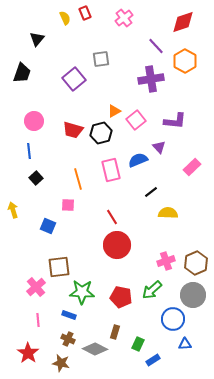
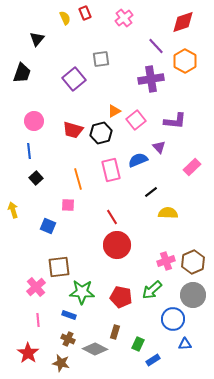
brown hexagon at (196, 263): moved 3 px left, 1 px up
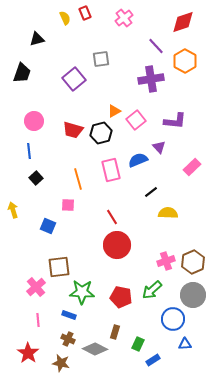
black triangle at (37, 39): rotated 35 degrees clockwise
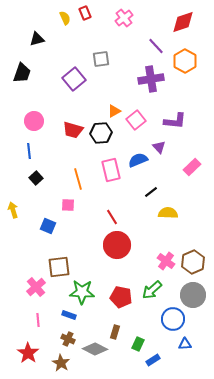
black hexagon at (101, 133): rotated 10 degrees clockwise
pink cross at (166, 261): rotated 36 degrees counterclockwise
brown star at (61, 363): rotated 18 degrees clockwise
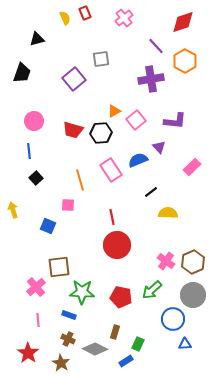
pink rectangle at (111, 170): rotated 20 degrees counterclockwise
orange line at (78, 179): moved 2 px right, 1 px down
red line at (112, 217): rotated 21 degrees clockwise
blue rectangle at (153, 360): moved 27 px left, 1 px down
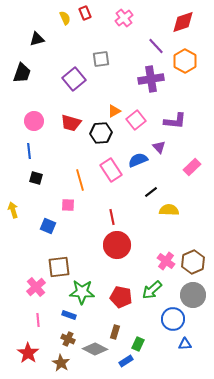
red trapezoid at (73, 130): moved 2 px left, 7 px up
black square at (36, 178): rotated 32 degrees counterclockwise
yellow semicircle at (168, 213): moved 1 px right, 3 px up
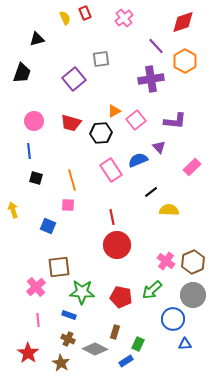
orange line at (80, 180): moved 8 px left
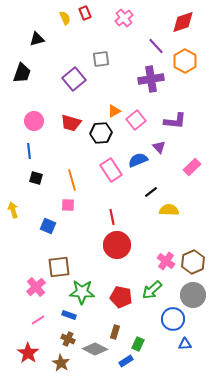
pink line at (38, 320): rotated 64 degrees clockwise
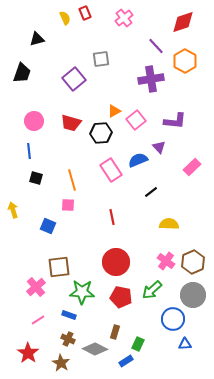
yellow semicircle at (169, 210): moved 14 px down
red circle at (117, 245): moved 1 px left, 17 px down
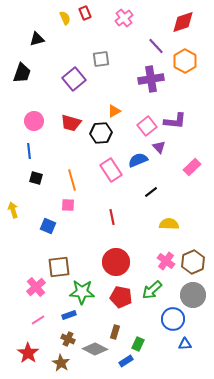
pink square at (136, 120): moved 11 px right, 6 px down
blue rectangle at (69, 315): rotated 40 degrees counterclockwise
